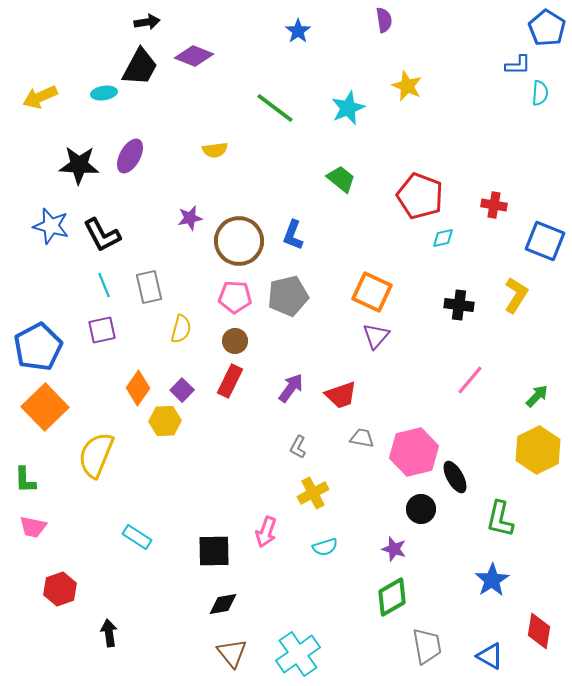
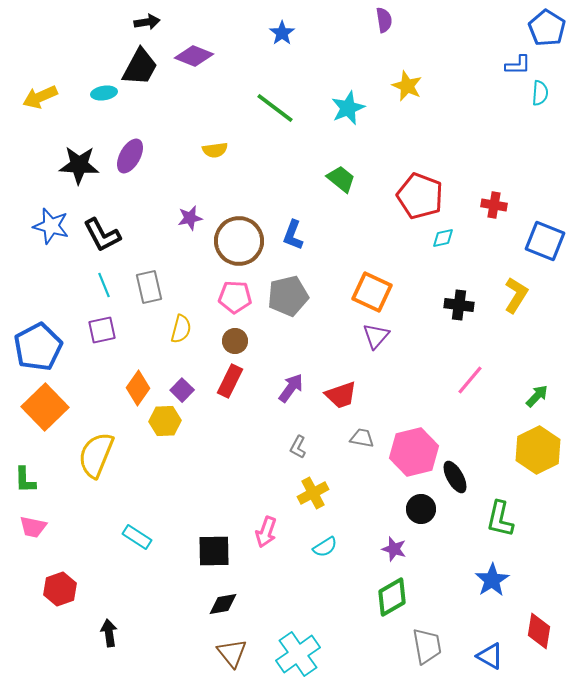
blue star at (298, 31): moved 16 px left, 2 px down
cyan semicircle at (325, 547): rotated 15 degrees counterclockwise
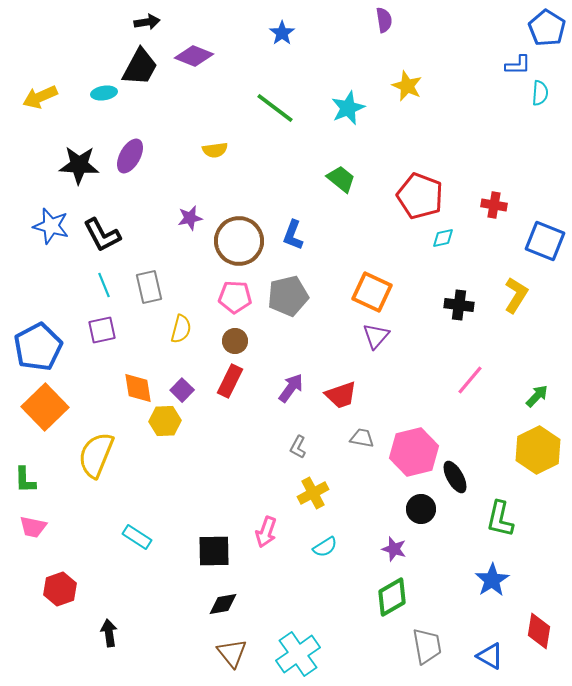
orange diamond at (138, 388): rotated 44 degrees counterclockwise
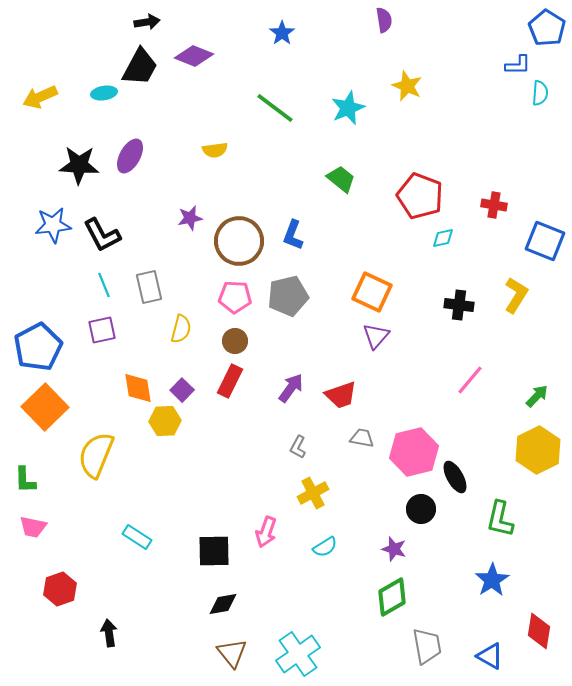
blue star at (51, 226): moved 2 px right, 1 px up; rotated 21 degrees counterclockwise
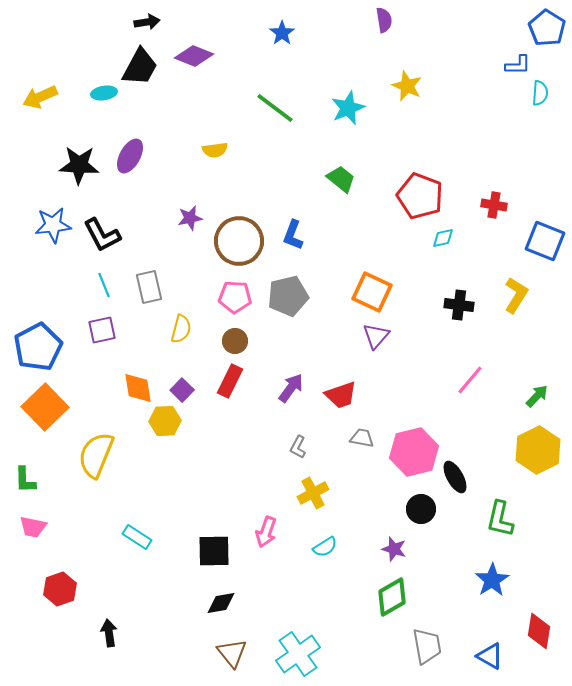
black diamond at (223, 604): moved 2 px left, 1 px up
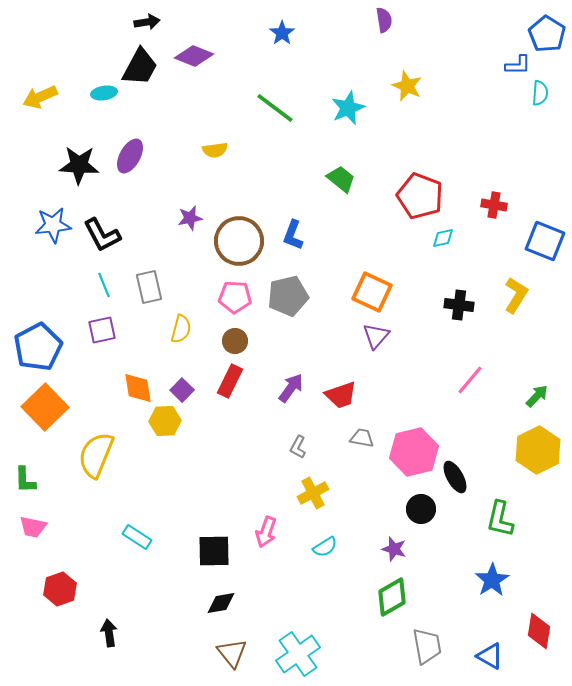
blue pentagon at (547, 28): moved 6 px down
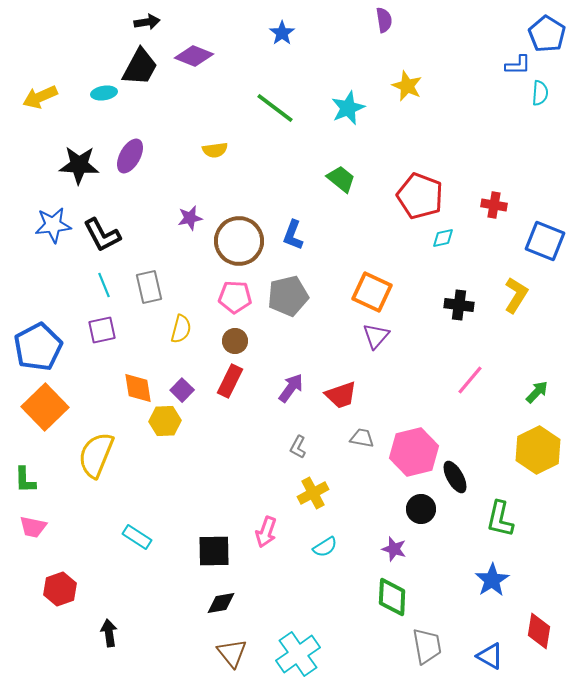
green arrow at (537, 396): moved 4 px up
green diamond at (392, 597): rotated 57 degrees counterclockwise
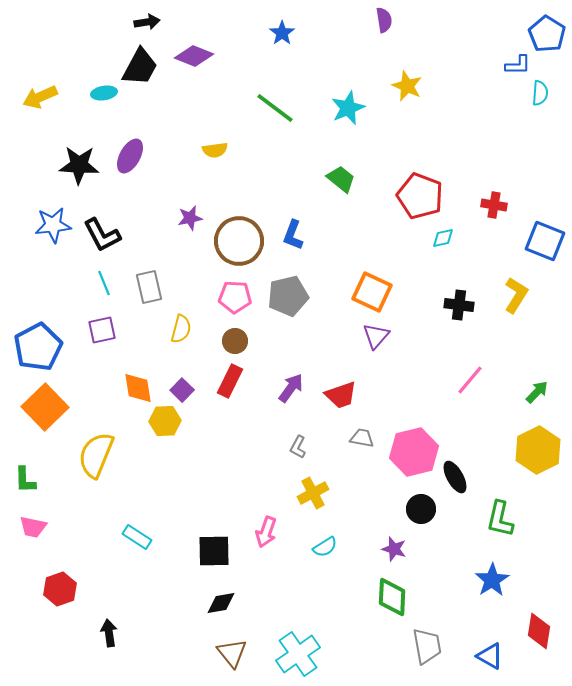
cyan line at (104, 285): moved 2 px up
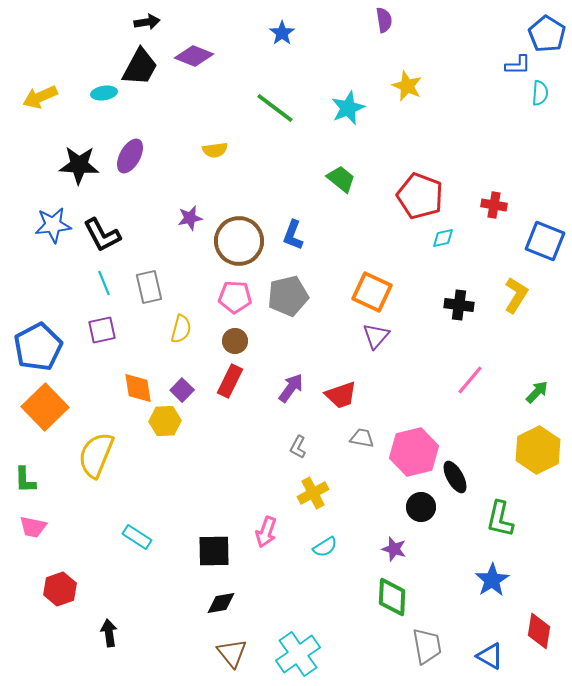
black circle at (421, 509): moved 2 px up
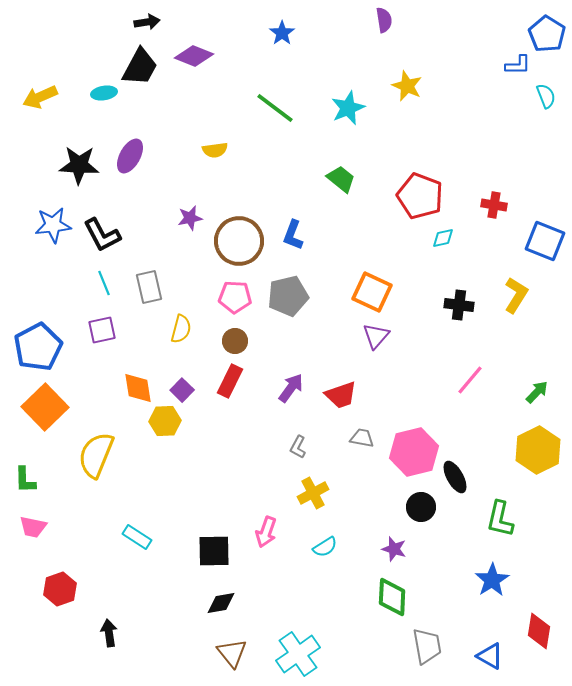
cyan semicircle at (540, 93): moved 6 px right, 3 px down; rotated 25 degrees counterclockwise
